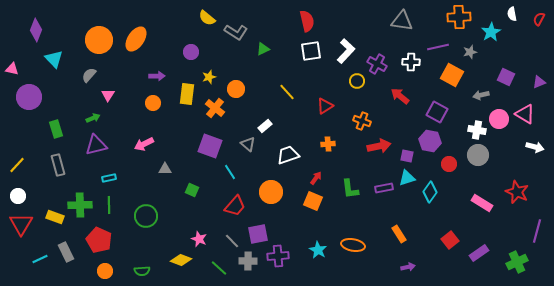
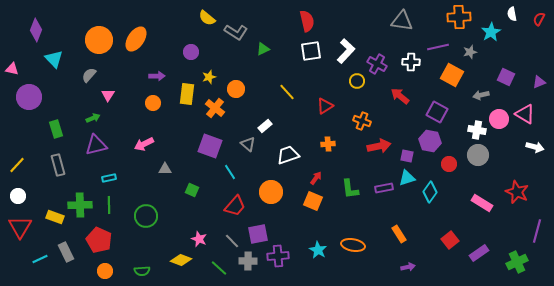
red triangle at (21, 224): moved 1 px left, 3 px down
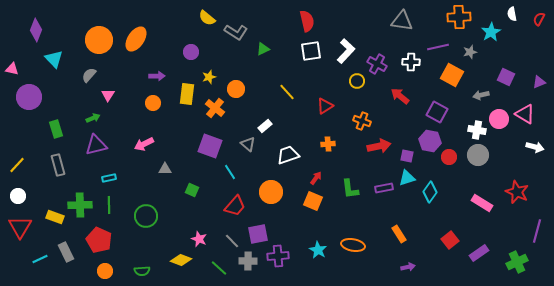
red circle at (449, 164): moved 7 px up
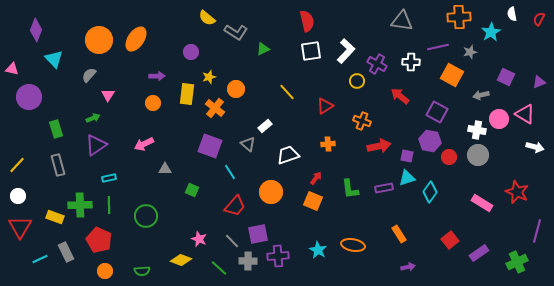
purple triangle at (96, 145): rotated 20 degrees counterclockwise
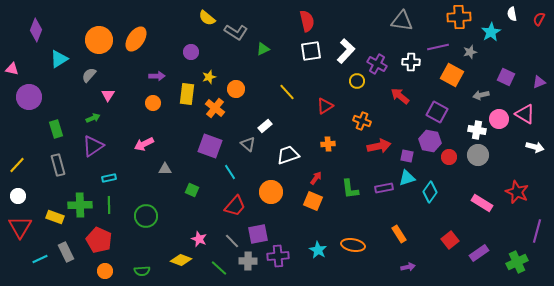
cyan triangle at (54, 59): moved 5 px right; rotated 42 degrees clockwise
purple triangle at (96, 145): moved 3 px left, 1 px down
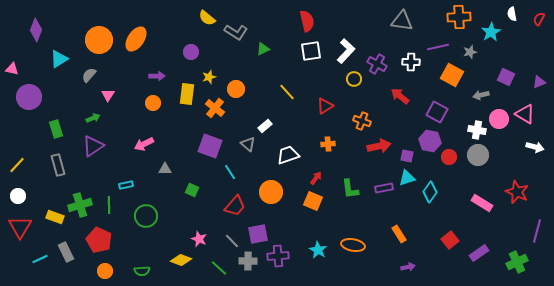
yellow circle at (357, 81): moved 3 px left, 2 px up
cyan rectangle at (109, 178): moved 17 px right, 7 px down
green cross at (80, 205): rotated 15 degrees counterclockwise
